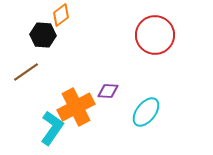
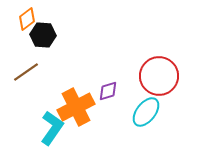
orange diamond: moved 34 px left, 4 px down
red circle: moved 4 px right, 41 px down
purple diamond: rotated 20 degrees counterclockwise
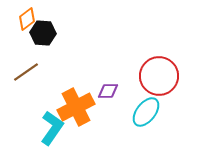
black hexagon: moved 2 px up
purple diamond: rotated 15 degrees clockwise
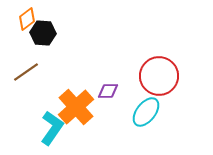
orange cross: rotated 15 degrees counterclockwise
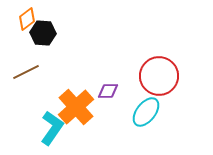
brown line: rotated 8 degrees clockwise
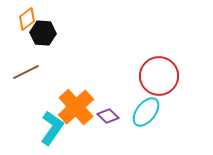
purple diamond: moved 25 px down; rotated 45 degrees clockwise
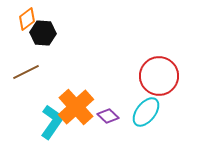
cyan L-shape: moved 6 px up
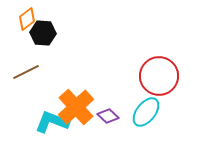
cyan L-shape: rotated 104 degrees counterclockwise
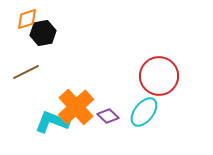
orange diamond: rotated 20 degrees clockwise
black hexagon: rotated 15 degrees counterclockwise
cyan ellipse: moved 2 px left
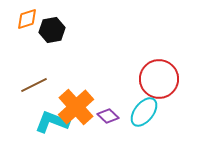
black hexagon: moved 9 px right, 3 px up
brown line: moved 8 px right, 13 px down
red circle: moved 3 px down
